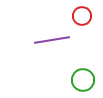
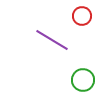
purple line: rotated 40 degrees clockwise
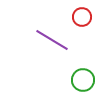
red circle: moved 1 px down
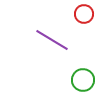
red circle: moved 2 px right, 3 px up
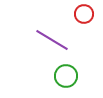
green circle: moved 17 px left, 4 px up
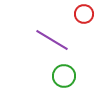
green circle: moved 2 px left
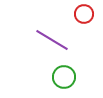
green circle: moved 1 px down
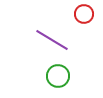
green circle: moved 6 px left, 1 px up
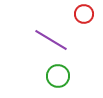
purple line: moved 1 px left
